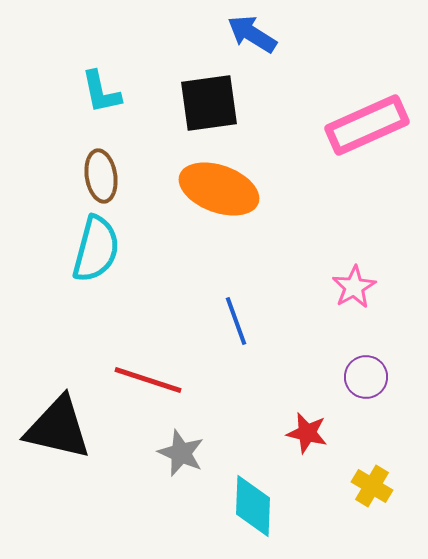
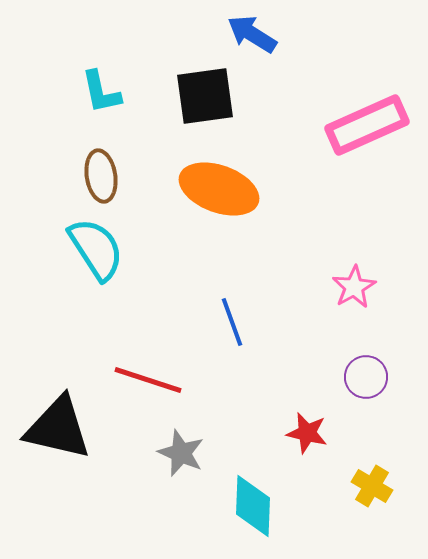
black square: moved 4 px left, 7 px up
cyan semicircle: rotated 48 degrees counterclockwise
blue line: moved 4 px left, 1 px down
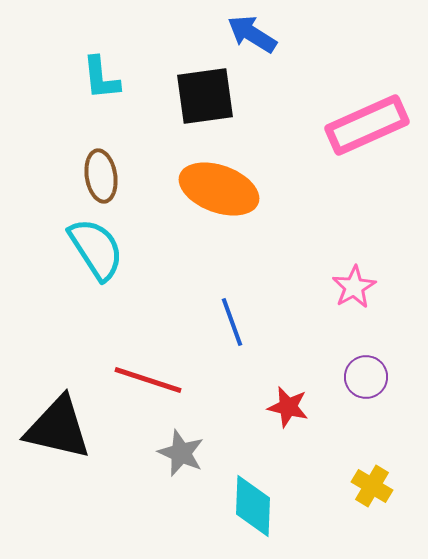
cyan L-shape: moved 14 px up; rotated 6 degrees clockwise
red star: moved 19 px left, 26 px up
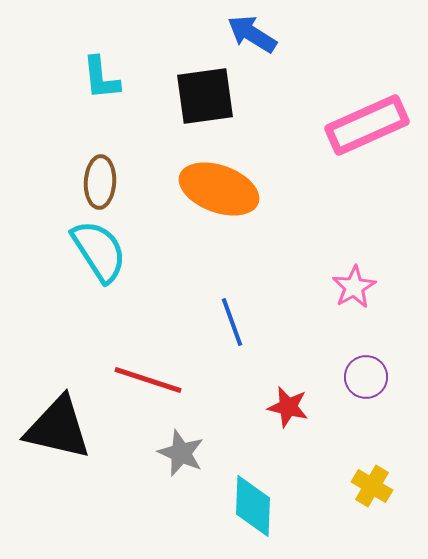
brown ellipse: moved 1 px left, 6 px down; rotated 12 degrees clockwise
cyan semicircle: moved 3 px right, 2 px down
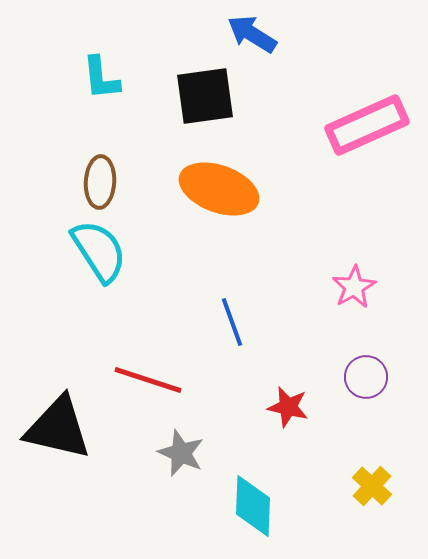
yellow cross: rotated 12 degrees clockwise
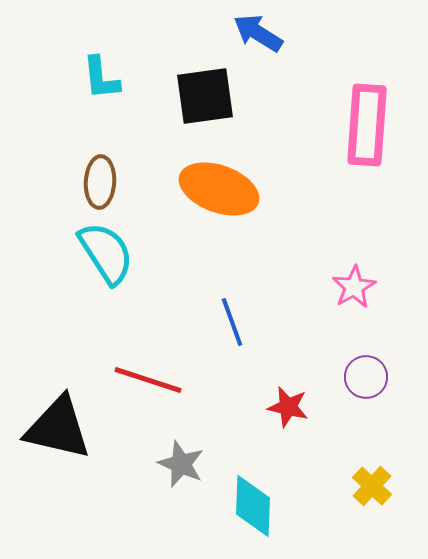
blue arrow: moved 6 px right, 1 px up
pink rectangle: rotated 62 degrees counterclockwise
cyan semicircle: moved 7 px right, 2 px down
gray star: moved 11 px down
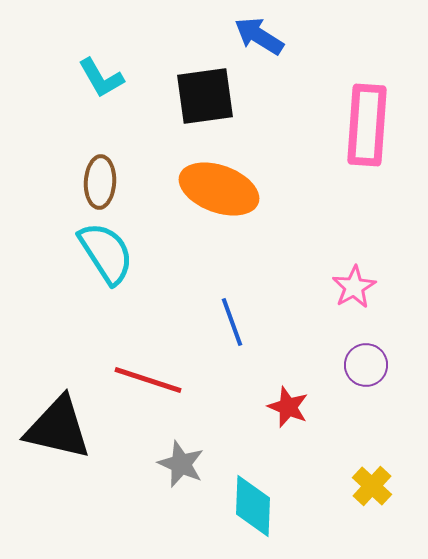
blue arrow: moved 1 px right, 3 px down
cyan L-shape: rotated 24 degrees counterclockwise
purple circle: moved 12 px up
red star: rotated 9 degrees clockwise
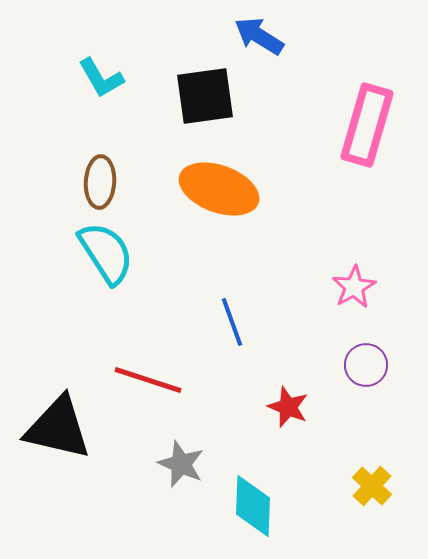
pink rectangle: rotated 12 degrees clockwise
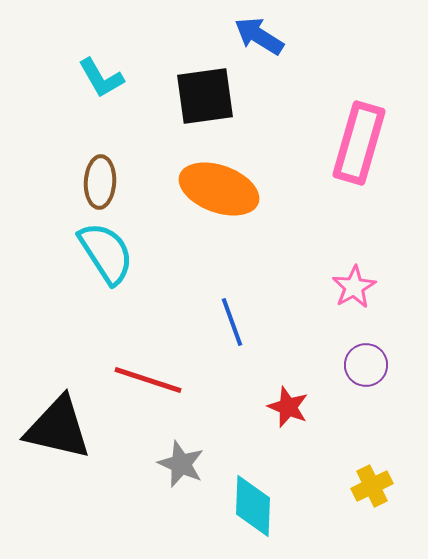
pink rectangle: moved 8 px left, 18 px down
yellow cross: rotated 21 degrees clockwise
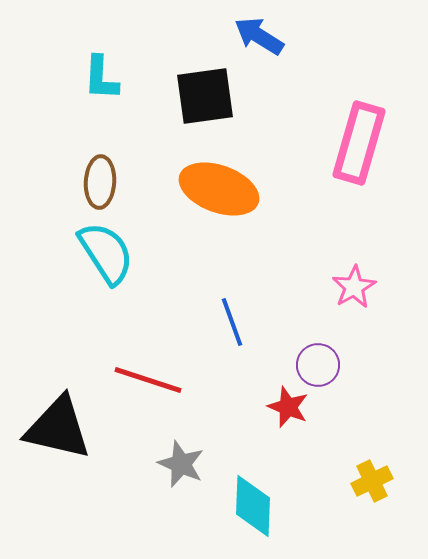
cyan L-shape: rotated 33 degrees clockwise
purple circle: moved 48 px left
yellow cross: moved 5 px up
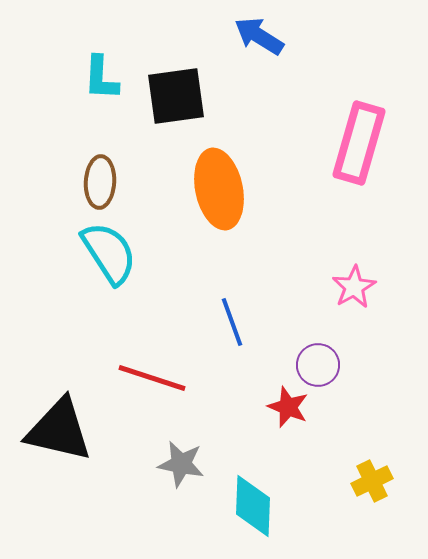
black square: moved 29 px left
orange ellipse: rotated 58 degrees clockwise
cyan semicircle: moved 3 px right
red line: moved 4 px right, 2 px up
black triangle: moved 1 px right, 2 px down
gray star: rotated 12 degrees counterclockwise
